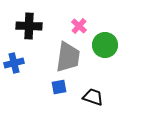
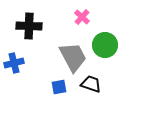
pink cross: moved 3 px right, 9 px up
gray trapezoid: moved 5 px right; rotated 36 degrees counterclockwise
black trapezoid: moved 2 px left, 13 px up
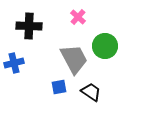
pink cross: moved 4 px left
green circle: moved 1 px down
gray trapezoid: moved 1 px right, 2 px down
black trapezoid: moved 8 px down; rotated 15 degrees clockwise
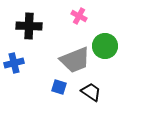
pink cross: moved 1 px right, 1 px up; rotated 14 degrees counterclockwise
gray trapezoid: moved 1 px right, 1 px down; rotated 96 degrees clockwise
blue square: rotated 28 degrees clockwise
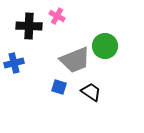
pink cross: moved 22 px left
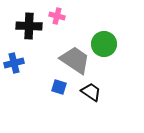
pink cross: rotated 14 degrees counterclockwise
green circle: moved 1 px left, 2 px up
gray trapezoid: rotated 124 degrees counterclockwise
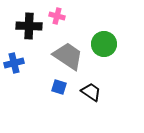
gray trapezoid: moved 7 px left, 4 px up
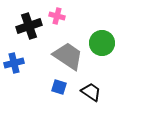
black cross: rotated 20 degrees counterclockwise
green circle: moved 2 px left, 1 px up
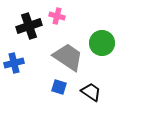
gray trapezoid: moved 1 px down
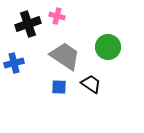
black cross: moved 1 px left, 2 px up
green circle: moved 6 px right, 4 px down
gray trapezoid: moved 3 px left, 1 px up
blue square: rotated 14 degrees counterclockwise
black trapezoid: moved 8 px up
